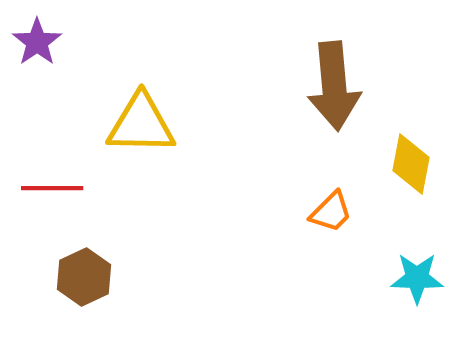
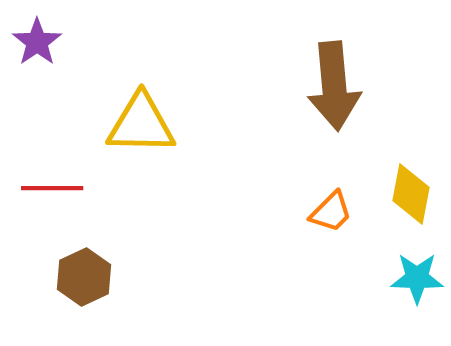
yellow diamond: moved 30 px down
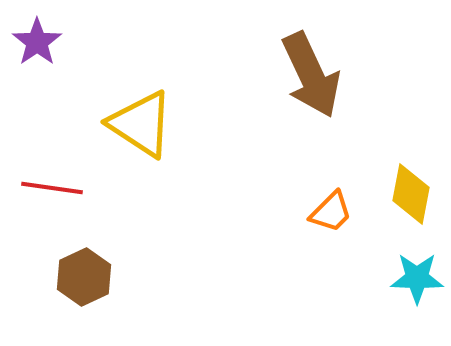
brown arrow: moved 23 px left, 11 px up; rotated 20 degrees counterclockwise
yellow triangle: rotated 32 degrees clockwise
red line: rotated 8 degrees clockwise
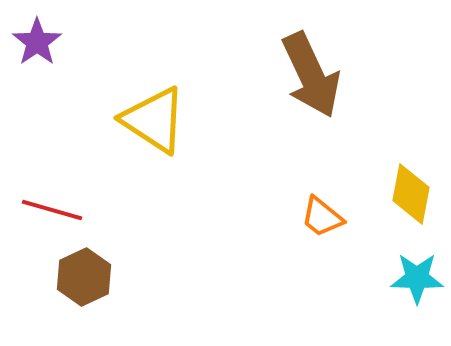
yellow triangle: moved 13 px right, 4 px up
red line: moved 22 px down; rotated 8 degrees clockwise
orange trapezoid: moved 9 px left, 5 px down; rotated 84 degrees clockwise
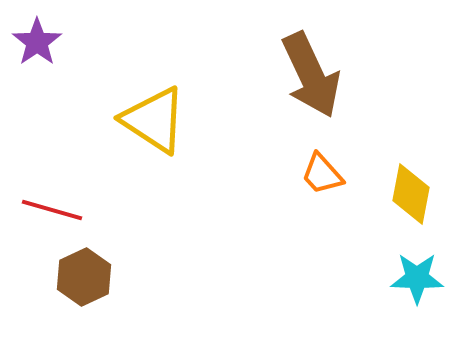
orange trapezoid: moved 43 px up; rotated 9 degrees clockwise
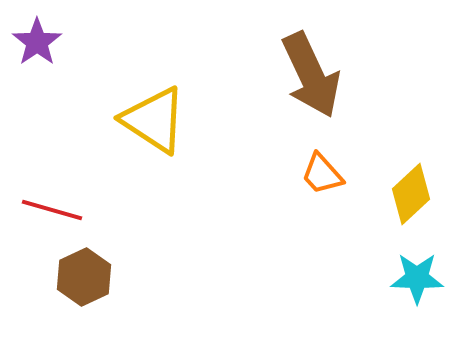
yellow diamond: rotated 36 degrees clockwise
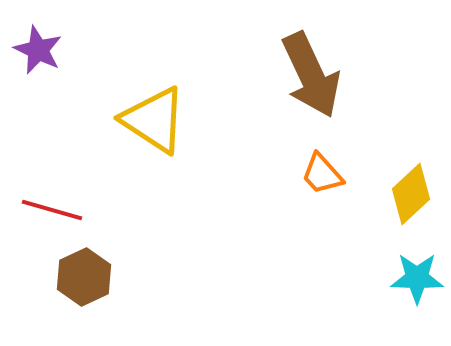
purple star: moved 1 px right, 8 px down; rotated 12 degrees counterclockwise
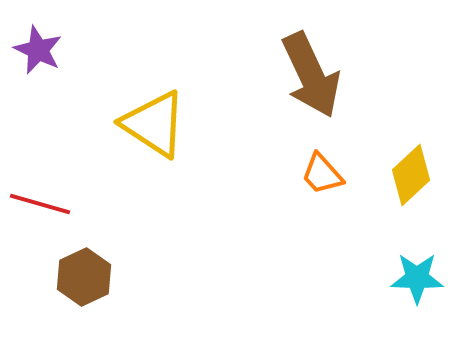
yellow triangle: moved 4 px down
yellow diamond: moved 19 px up
red line: moved 12 px left, 6 px up
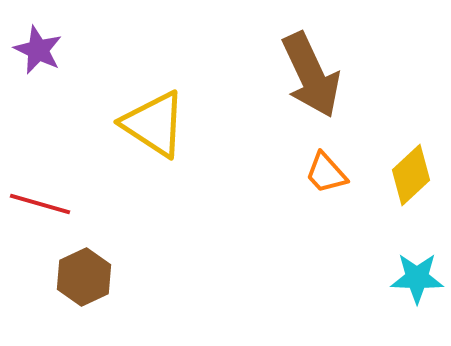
orange trapezoid: moved 4 px right, 1 px up
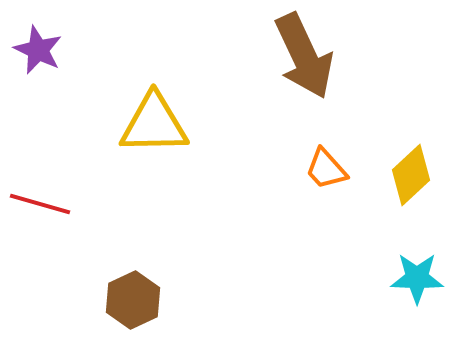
brown arrow: moved 7 px left, 19 px up
yellow triangle: rotated 34 degrees counterclockwise
orange trapezoid: moved 4 px up
brown hexagon: moved 49 px right, 23 px down
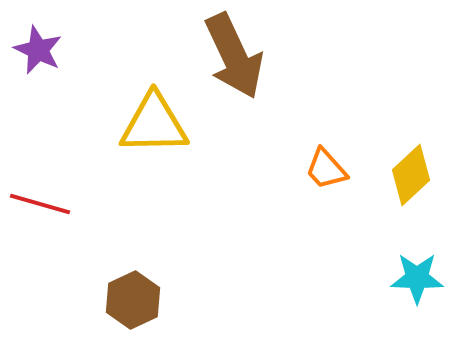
brown arrow: moved 70 px left
